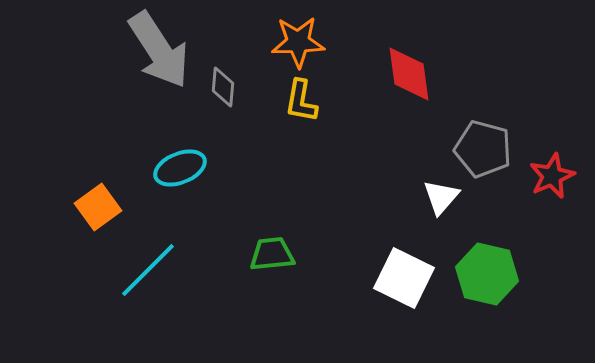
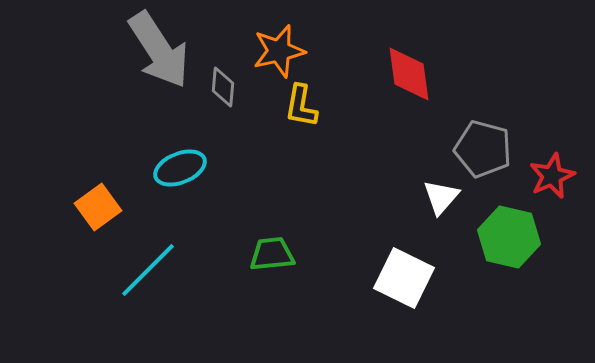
orange star: moved 19 px left, 9 px down; rotated 12 degrees counterclockwise
yellow L-shape: moved 5 px down
green hexagon: moved 22 px right, 37 px up
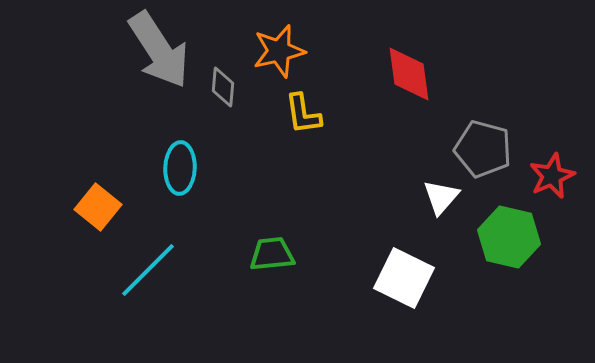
yellow L-shape: moved 2 px right, 8 px down; rotated 18 degrees counterclockwise
cyan ellipse: rotated 66 degrees counterclockwise
orange square: rotated 15 degrees counterclockwise
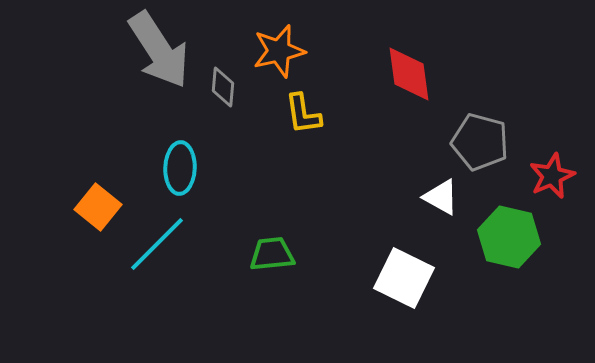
gray pentagon: moved 3 px left, 7 px up
white triangle: rotated 42 degrees counterclockwise
cyan line: moved 9 px right, 26 px up
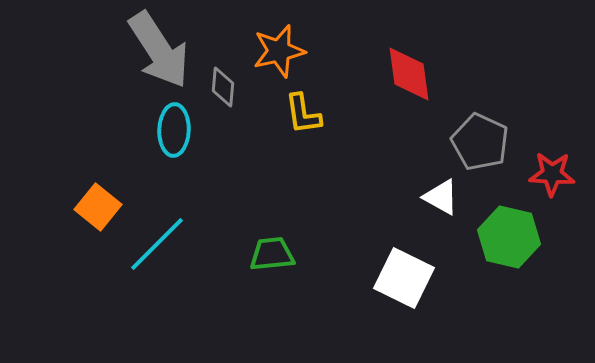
gray pentagon: rotated 10 degrees clockwise
cyan ellipse: moved 6 px left, 38 px up
red star: moved 2 px up; rotated 27 degrees clockwise
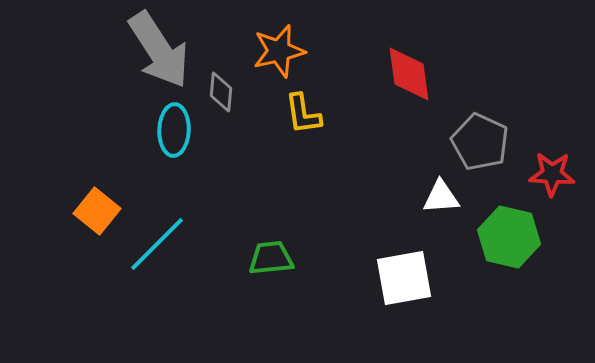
gray diamond: moved 2 px left, 5 px down
white triangle: rotated 33 degrees counterclockwise
orange square: moved 1 px left, 4 px down
green trapezoid: moved 1 px left, 4 px down
white square: rotated 36 degrees counterclockwise
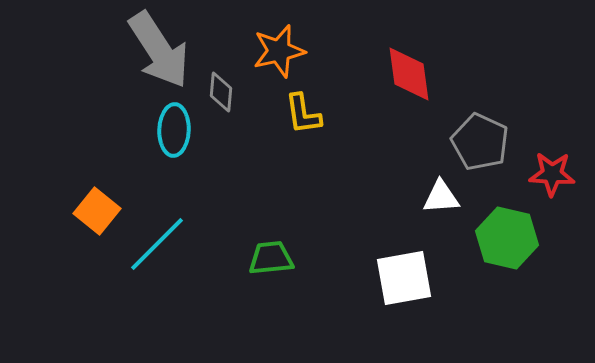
green hexagon: moved 2 px left, 1 px down
